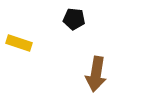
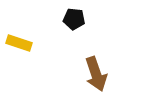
brown arrow: rotated 28 degrees counterclockwise
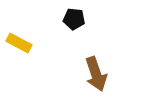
yellow rectangle: rotated 10 degrees clockwise
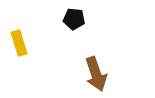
yellow rectangle: rotated 45 degrees clockwise
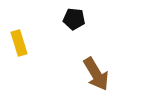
brown arrow: rotated 12 degrees counterclockwise
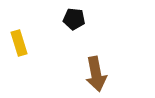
brown arrow: rotated 20 degrees clockwise
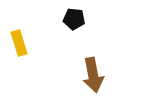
brown arrow: moved 3 px left, 1 px down
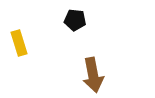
black pentagon: moved 1 px right, 1 px down
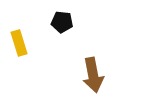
black pentagon: moved 13 px left, 2 px down
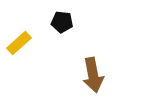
yellow rectangle: rotated 65 degrees clockwise
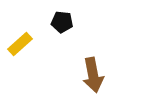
yellow rectangle: moved 1 px right, 1 px down
